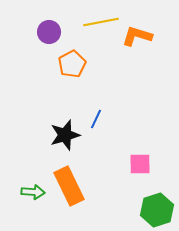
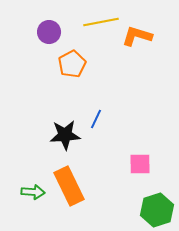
black star: rotated 12 degrees clockwise
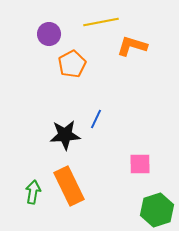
purple circle: moved 2 px down
orange L-shape: moved 5 px left, 10 px down
green arrow: rotated 85 degrees counterclockwise
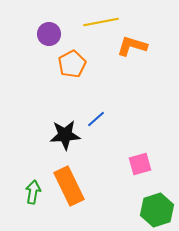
blue line: rotated 24 degrees clockwise
pink square: rotated 15 degrees counterclockwise
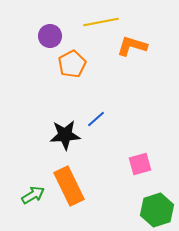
purple circle: moved 1 px right, 2 px down
green arrow: moved 3 px down; rotated 50 degrees clockwise
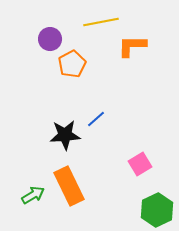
purple circle: moved 3 px down
orange L-shape: rotated 16 degrees counterclockwise
pink square: rotated 15 degrees counterclockwise
green hexagon: rotated 8 degrees counterclockwise
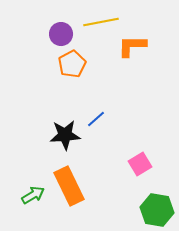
purple circle: moved 11 px right, 5 px up
green hexagon: rotated 24 degrees counterclockwise
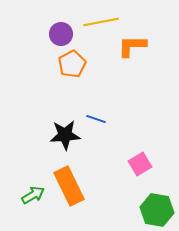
blue line: rotated 60 degrees clockwise
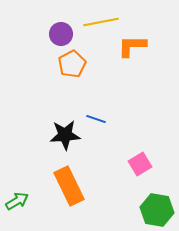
green arrow: moved 16 px left, 6 px down
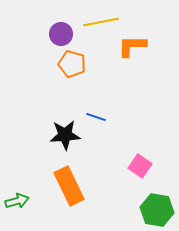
orange pentagon: rotated 28 degrees counterclockwise
blue line: moved 2 px up
pink square: moved 2 px down; rotated 25 degrees counterclockwise
green arrow: rotated 15 degrees clockwise
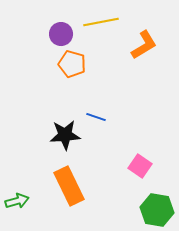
orange L-shape: moved 12 px right, 1 px up; rotated 148 degrees clockwise
